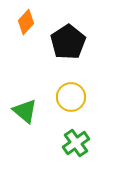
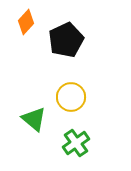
black pentagon: moved 2 px left, 2 px up; rotated 8 degrees clockwise
green triangle: moved 9 px right, 8 px down
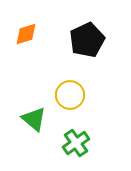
orange diamond: moved 12 px down; rotated 30 degrees clockwise
black pentagon: moved 21 px right
yellow circle: moved 1 px left, 2 px up
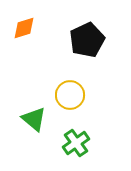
orange diamond: moved 2 px left, 6 px up
